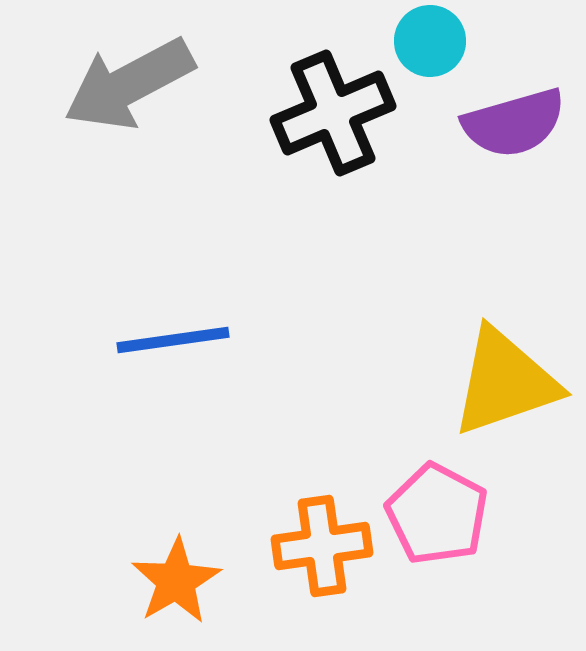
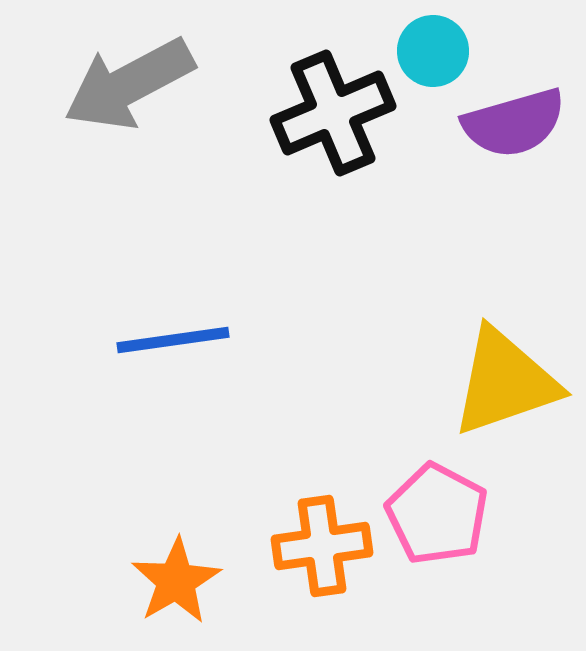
cyan circle: moved 3 px right, 10 px down
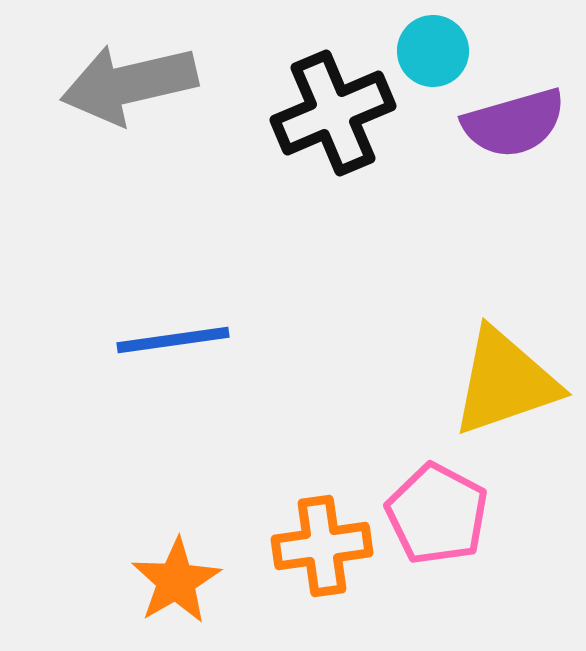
gray arrow: rotated 15 degrees clockwise
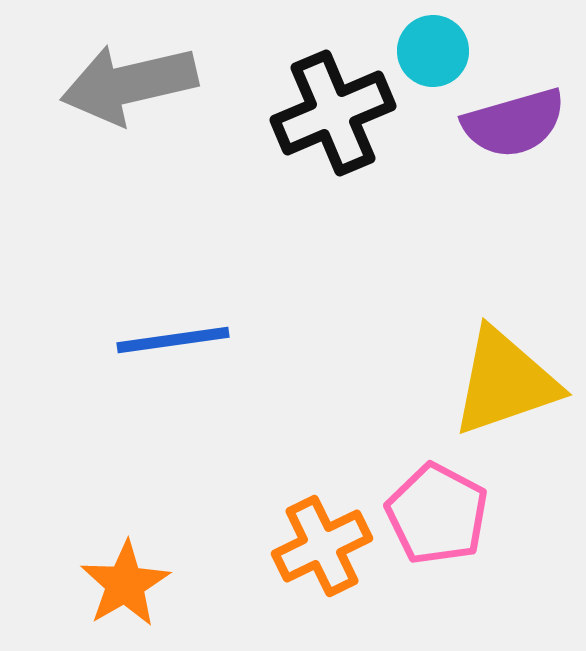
orange cross: rotated 18 degrees counterclockwise
orange star: moved 51 px left, 3 px down
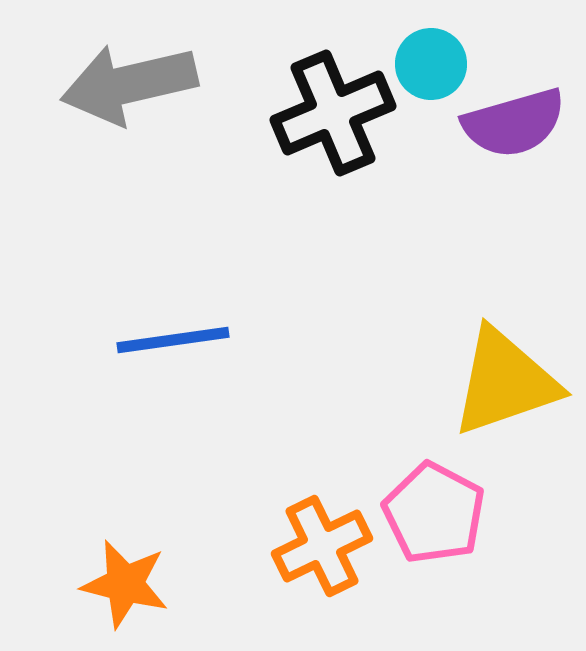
cyan circle: moved 2 px left, 13 px down
pink pentagon: moved 3 px left, 1 px up
orange star: rotated 28 degrees counterclockwise
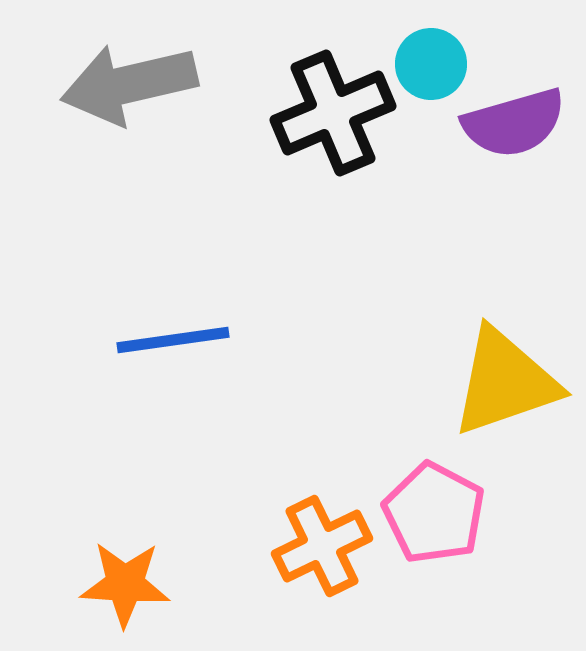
orange star: rotated 10 degrees counterclockwise
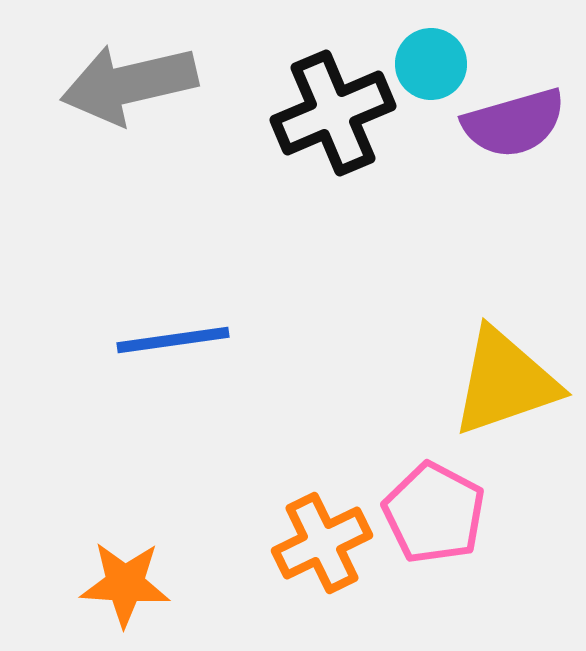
orange cross: moved 3 px up
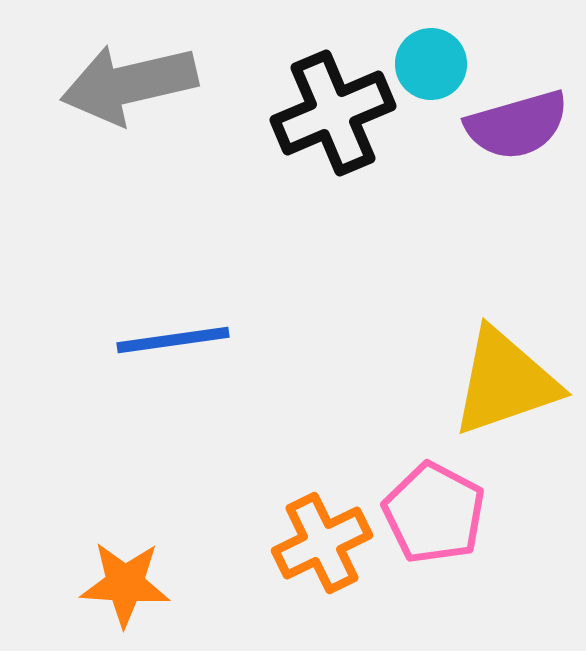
purple semicircle: moved 3 px right, 2 px down
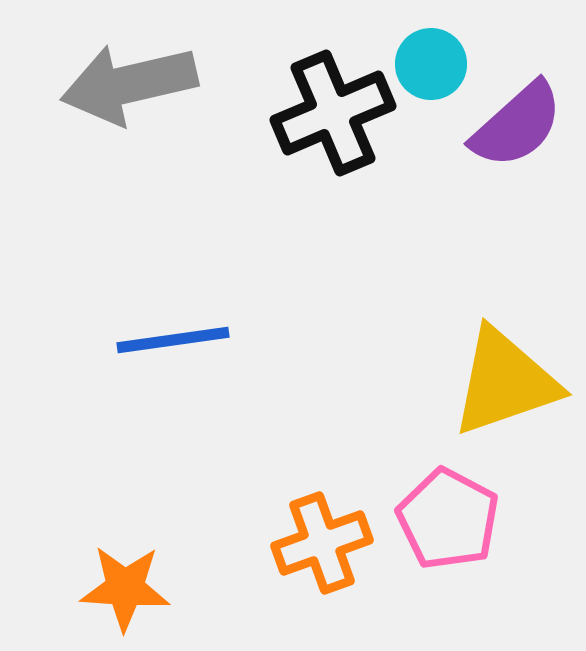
purple semicircle: rotated 26 degrees counterclockwise
pink pentagon: moved 14 px right, 6 px down
orange cross: rotated 6 degrees clockwise
orange star: moved 4 px down
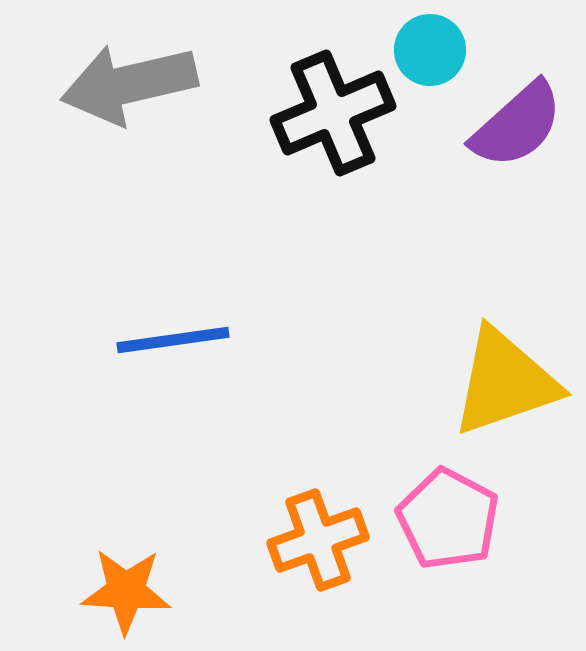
cyan circle: moved 1 px left, 14 px up
orange cross: moved 4 px left, 3 px up
orange star: moved 1 px right, 3 px down
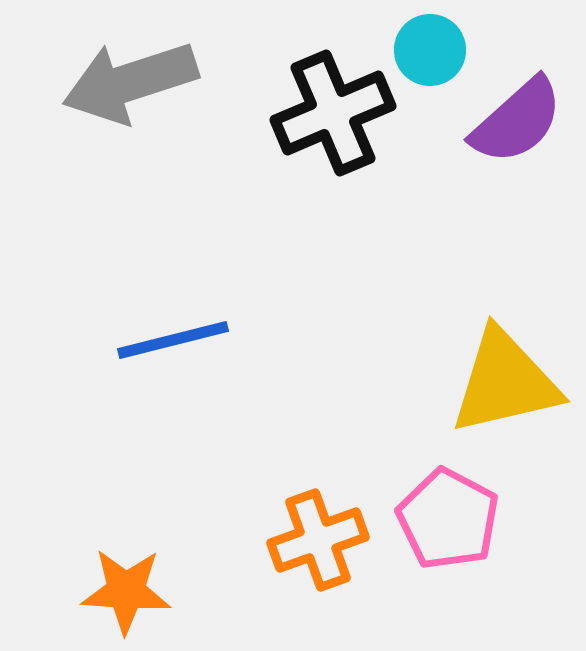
gray arrow: moved 1 px right, 2 px up; rotated 5 degrees counterclockwise
purple semicircle: moved 4 px up
blue line: rotated 6 degrees counterclockwise
yellow triangle: rotated 6 degrees clockwise
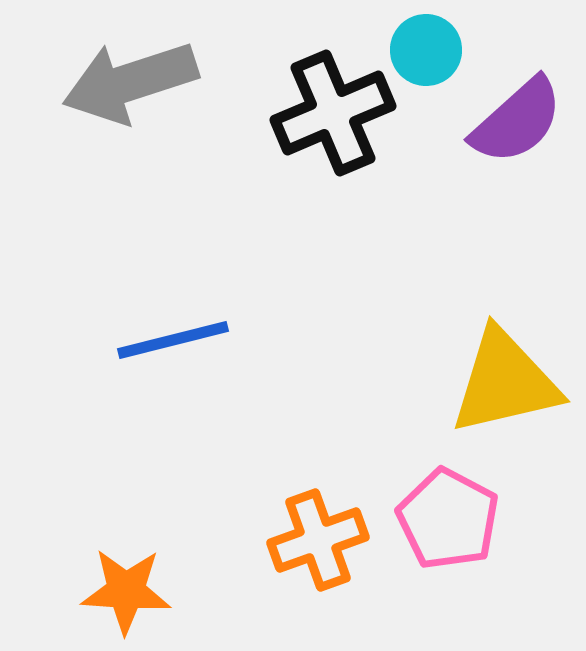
cyan circle: moved 4 px left
